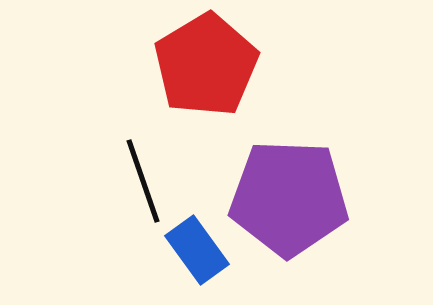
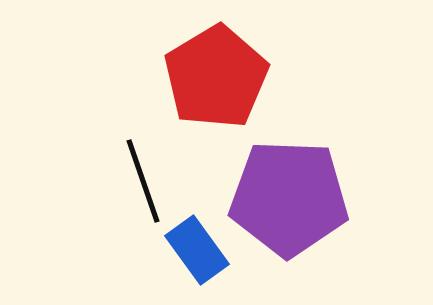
red pentagon: moved 10 px right, 12 px down
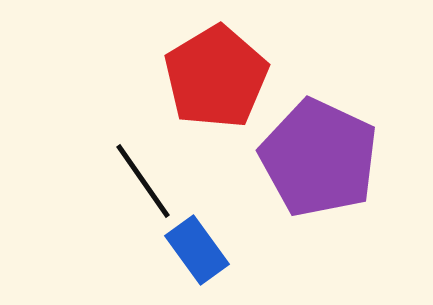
black line: rotated 16 degrees counterclockwise
purple pentagon: moved 30 px right, 40 px up; rotated 23 degrees clockwise
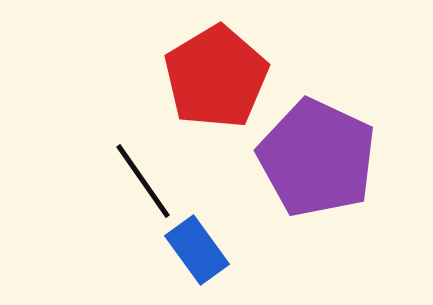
purple pentagon: moved 2 px left
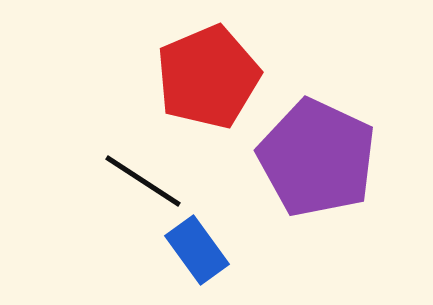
red pentagon: moved 8 px left; rotated 8 degrees clockwise
black line: rotated 22 degrees counterclockwise
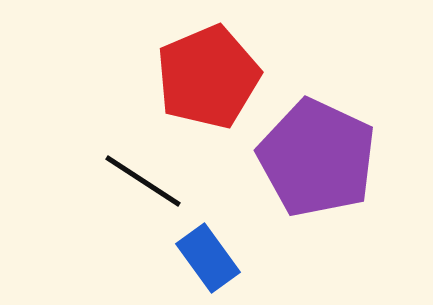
blue rectangle: moved 11 px right, 8 px down
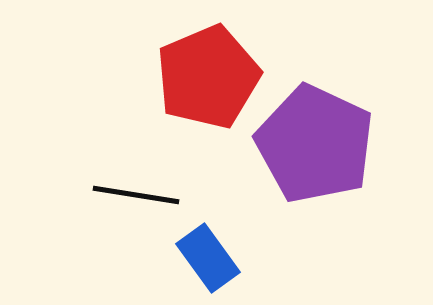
purple pentagon: moved 2 px left, 14 px up
black line: moved 7 px left, 14 px down; rotated 24 degrees counterclockwise
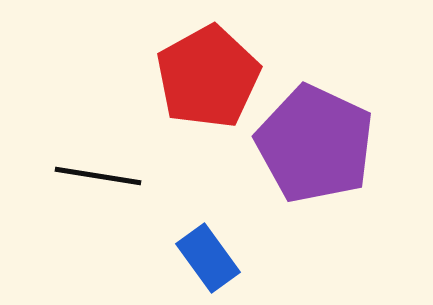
red pentagon: rotated 6 degrees counterclockwise
black line: moved 38 px left, 19 px up
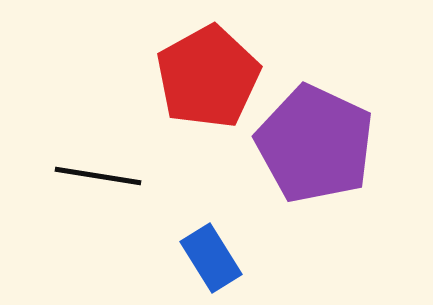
blue rectangle: moved 3 px right; rotated 4 degrees clockwise
